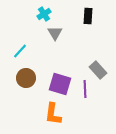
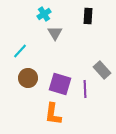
gray rectangle: moved 4 px right
brown circle: moved 2 px right
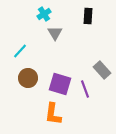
purple line: rotated 18 degrees counterclockwise
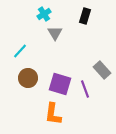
black rectangle: moved 3 px left; rotated 14 degrees clockwise
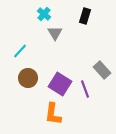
cyan cross: rotated 16 degrees counterclockwise
purple square: rotated 15 degrees clockwise
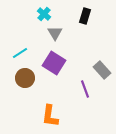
cyan line: moved 2 px down; rotated 14 degrees clockwise
brown circle: moved 3 px left
purple square: moved 6 px left, 21 px up
orange L-shape: moved 3 px left, 2 px down
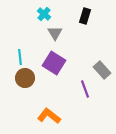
cyan line: moved 4 px down; rotated 63 degrees counterclockwise
orange L-shape: moved 1 px left; rotated 120 degrees clockwise
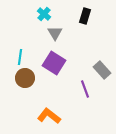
cyan line: rotated 14 degrees clockwise
